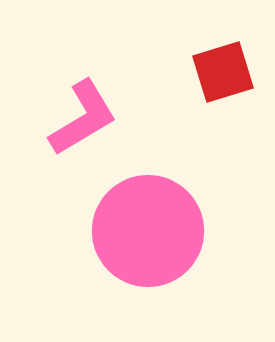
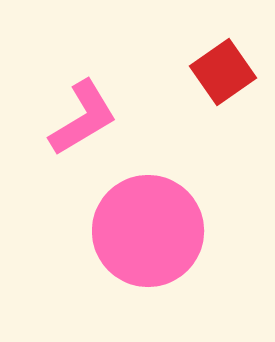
red square: rotated 18 degrees counterclockwise
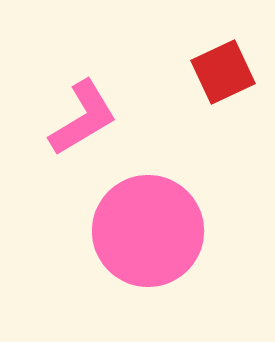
red square: rotated 10 degrees clockwise
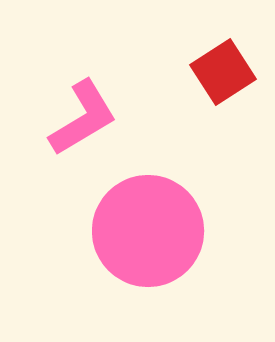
red square: rotated 8 degrees counterclockwise
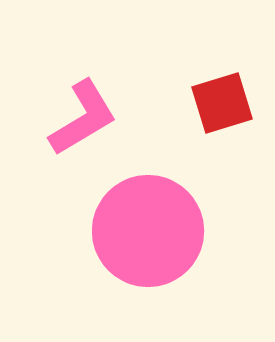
red square: moved 1 px left, 31 px down; rotated 16 degrees clockwise
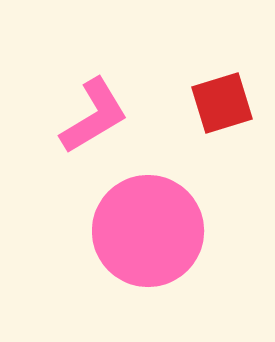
pink L-shape: moved 11 px right, 2 px up
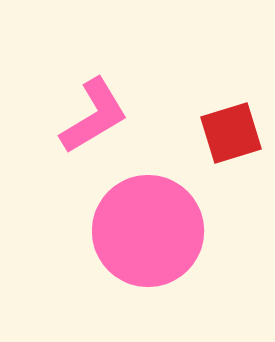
red square: moved 9 px right, 30 px down
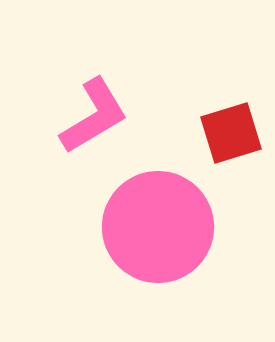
pink circle: moved 10 px right, 4 px up
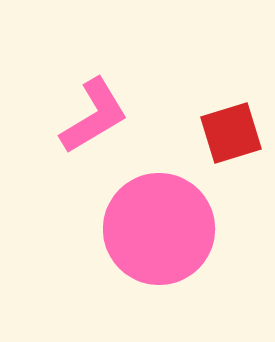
pink circle: moved 1 px right, 2 px down
